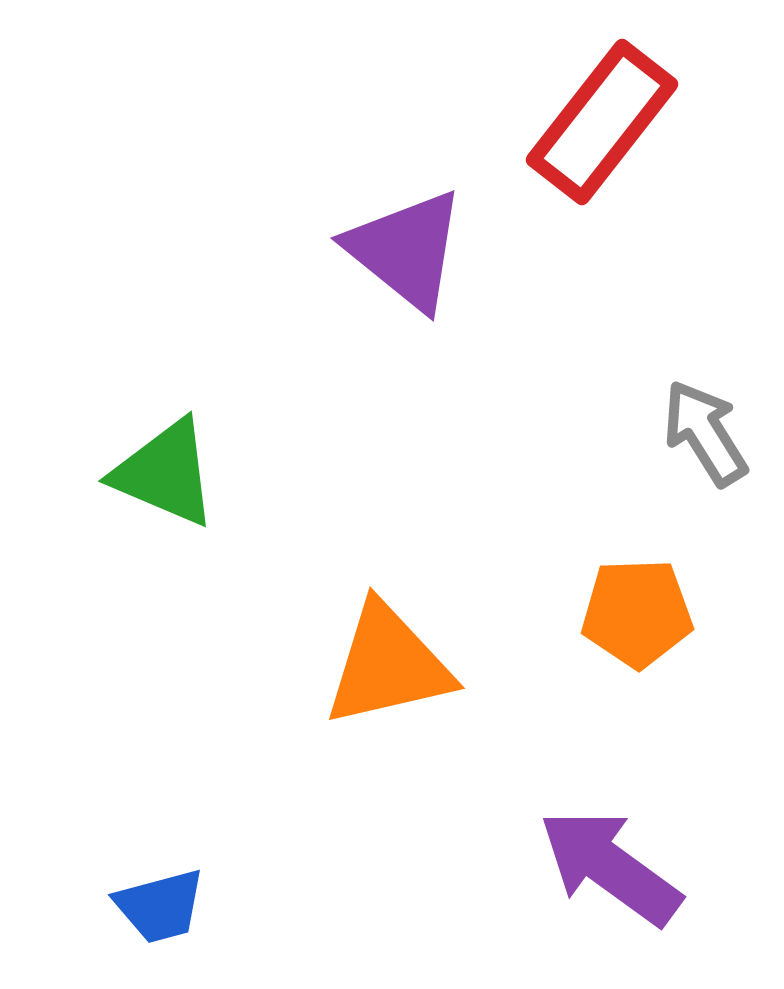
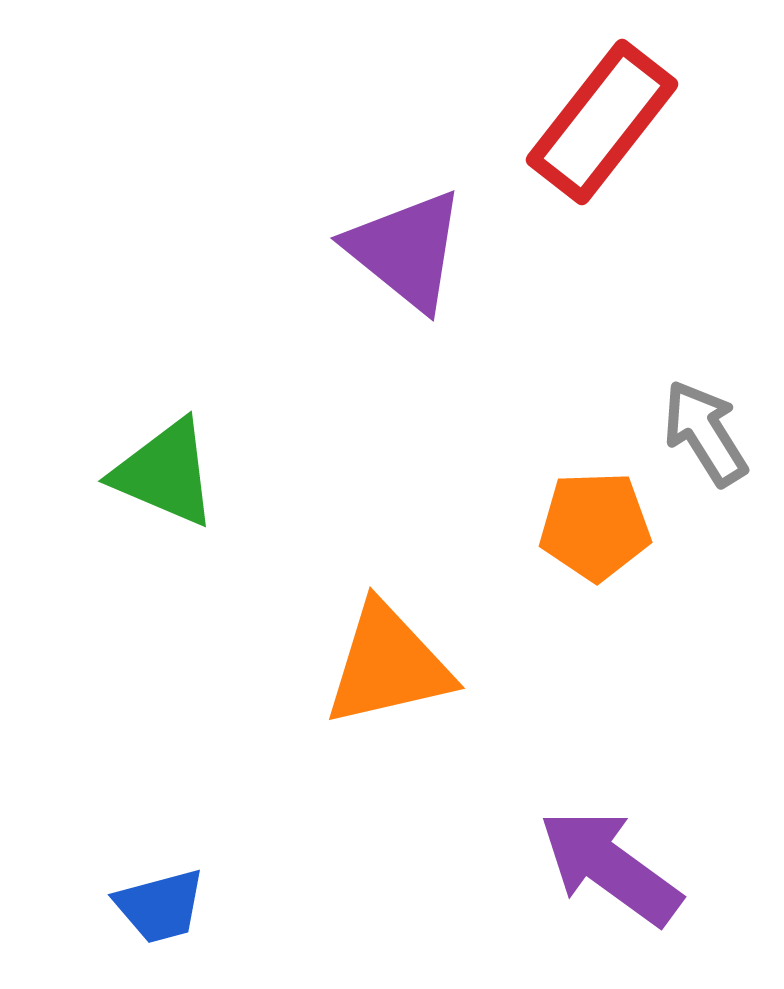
orange pentagon: moved 42 px left, 87 px up
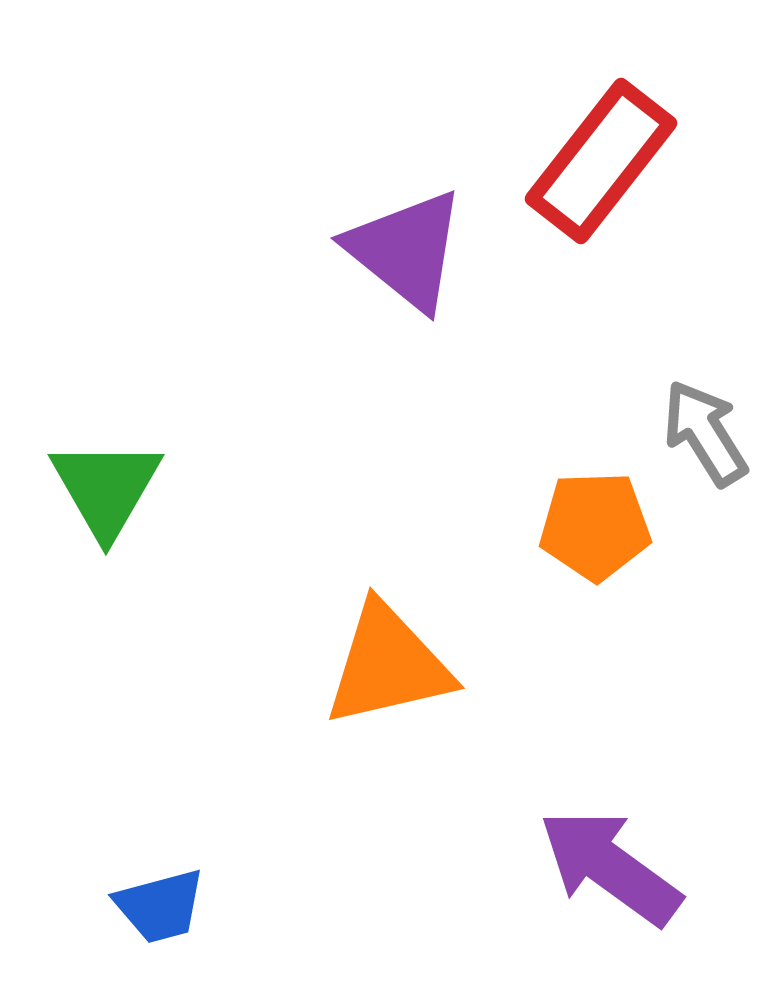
red rectangle: moved 1 px left, 39 px down
green triangle: moved 59 px left, 15 px down; rotated 37 degrees clockwise
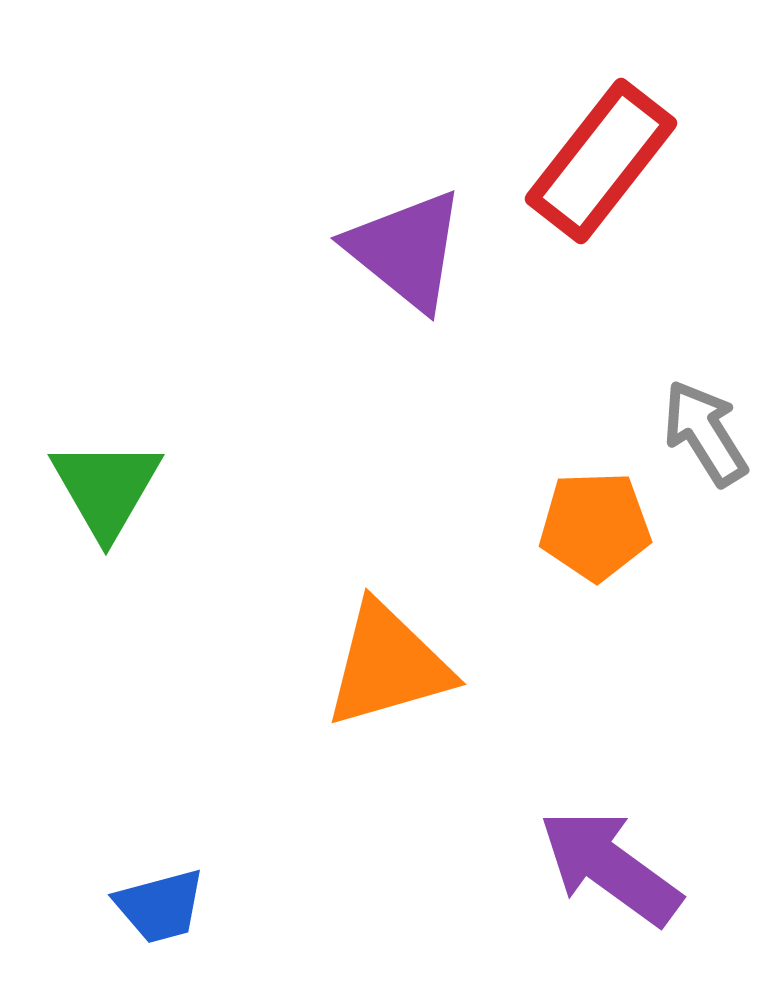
orange triangle: rotated 3 degrees counterclockwise
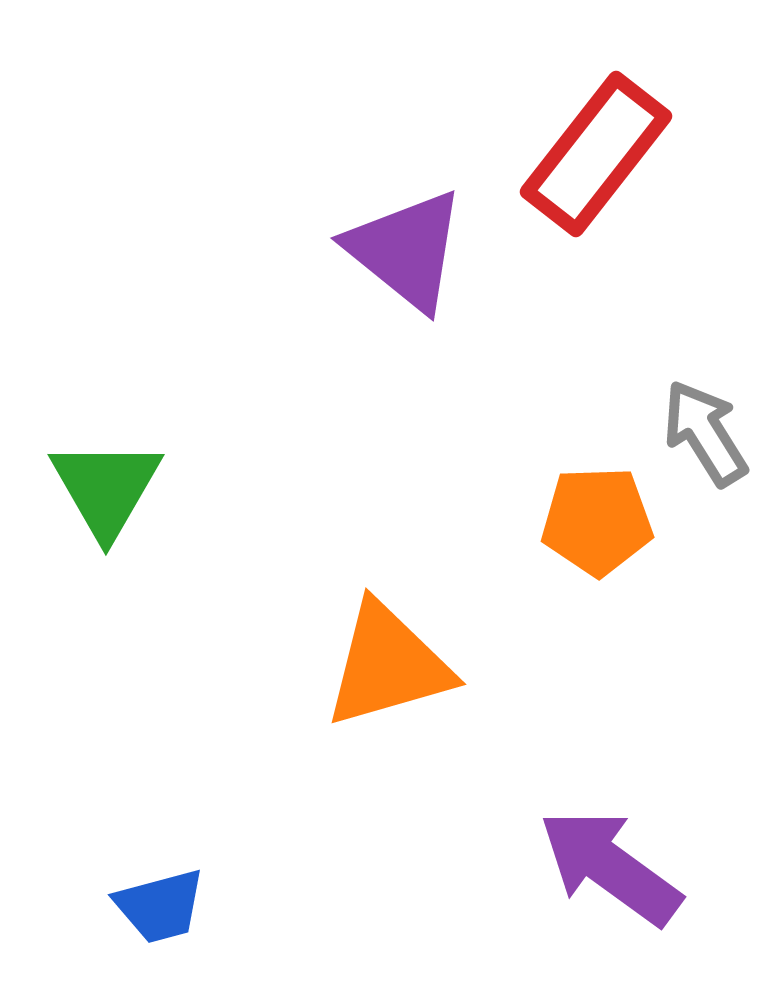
red rectangle: moved 5 px left, 7 px up
orange pentagon: moved 2 px right, 5 px up
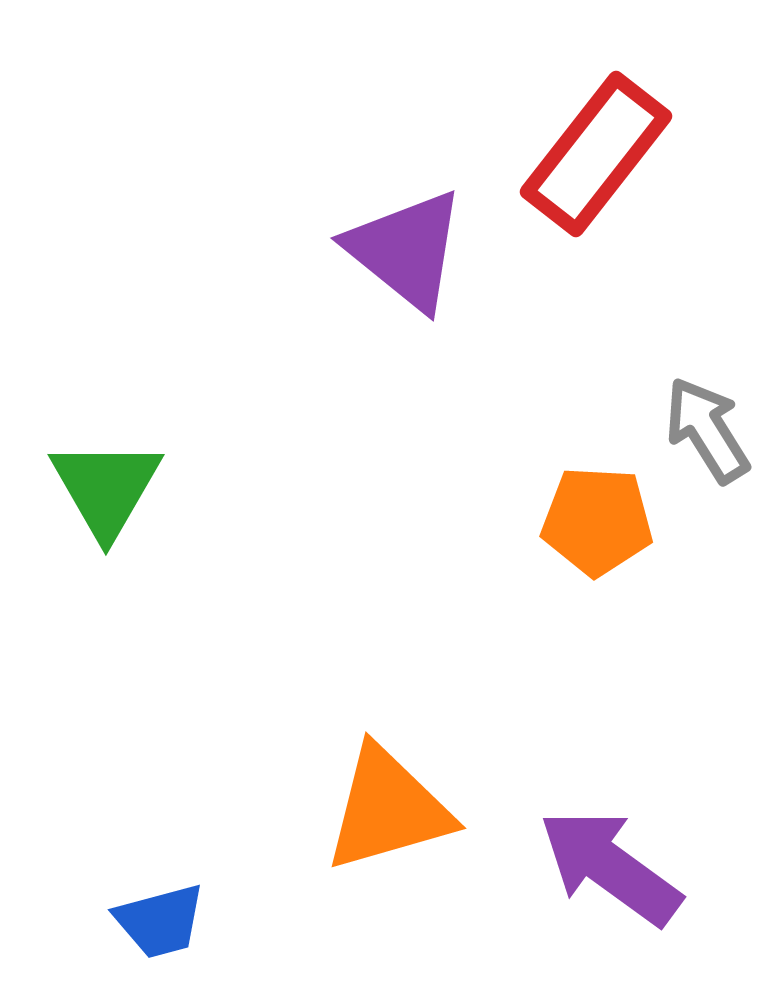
gray arrow: moved 2 px right, 3 px up
orange pentagon: rotated 5 degrees clockwise
orange triangle: moved 144 px down
blue trapezoid: moved 15 px down
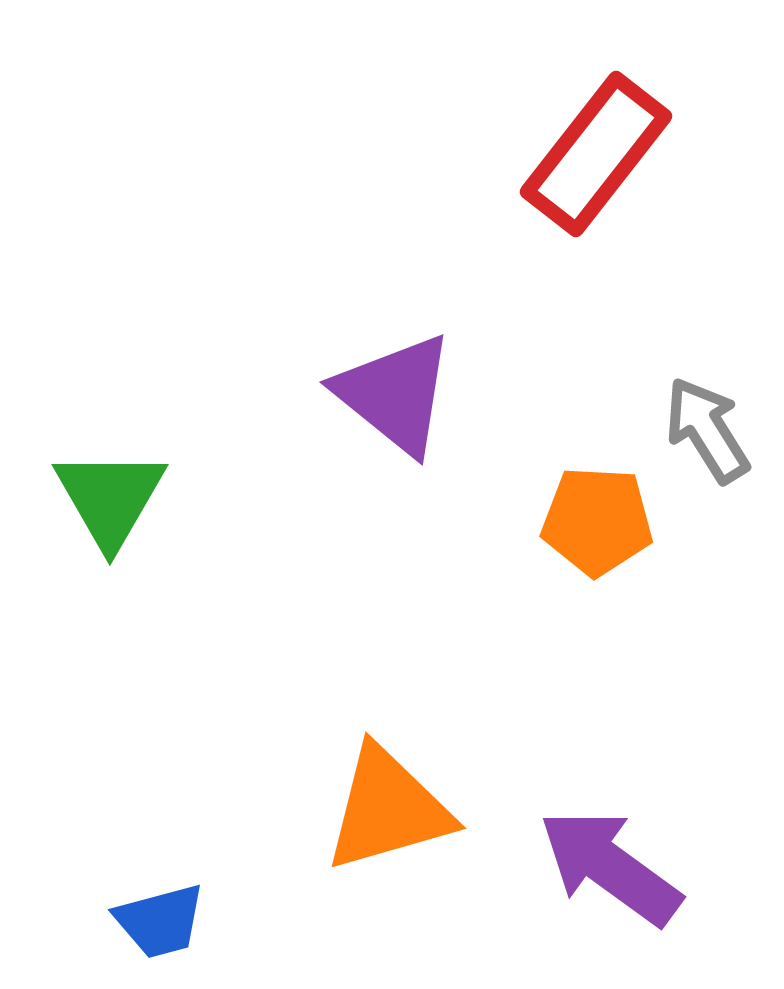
purple triangle: moved 11 px left, 144 px down
green triangle: moved 4 px right, 10 px down
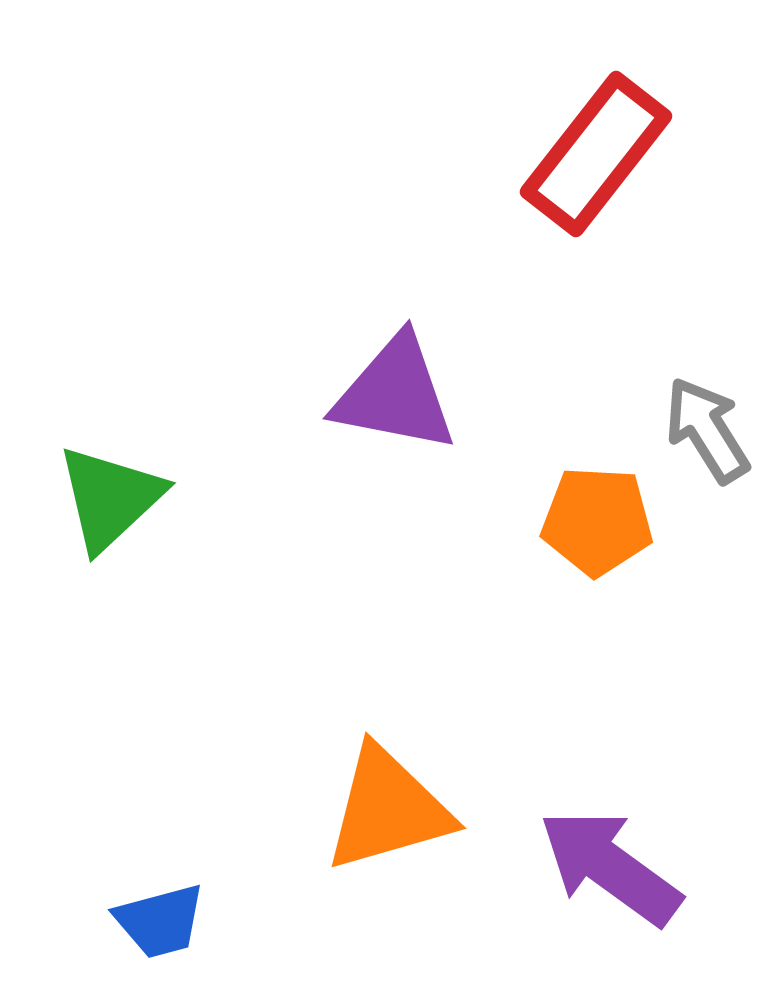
purple triangle: rotated 28 degrees counterclockwise
green triangle: rotated 17 degrees clockwise
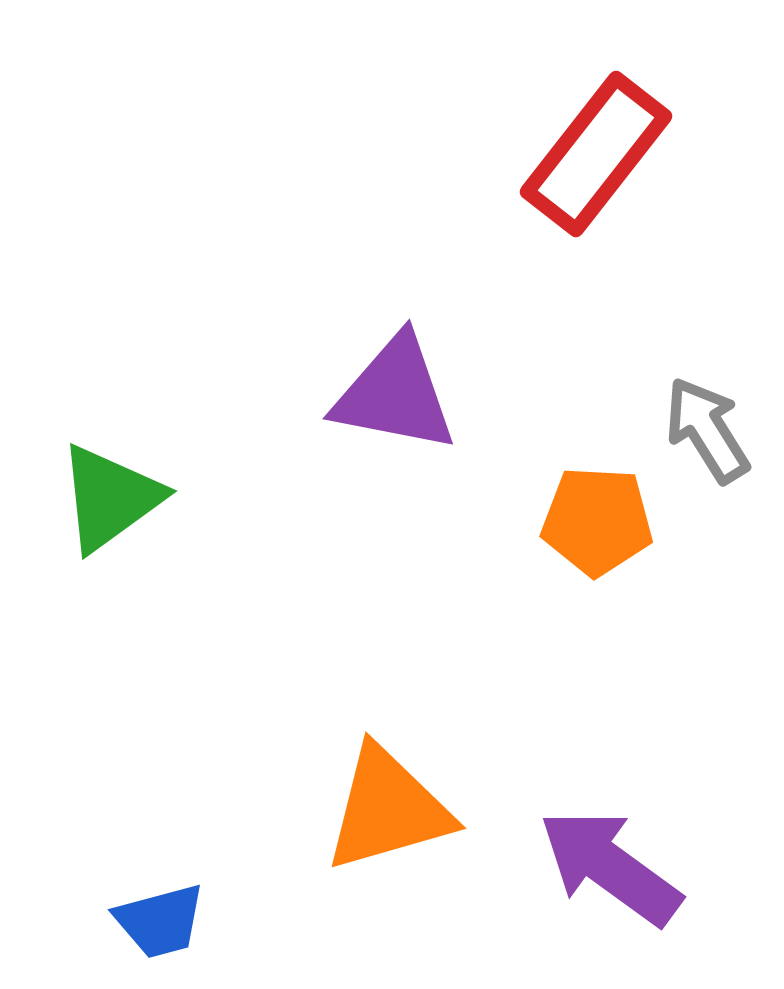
green triangle: rotated 7 degrees clockwise
